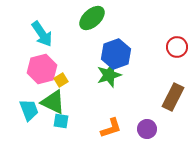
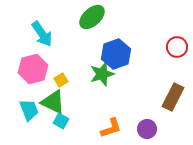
green ellipse: moved 1 px up
pink hexagon: moved 9 px left
green star: moved 7 px left, 1 px up
cyan square: rotated 21 degrees clockwise
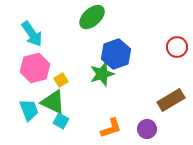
cyan arrow: moved 10 px left
pink hexagon: moved 2 px right, 1 px up
brown rectangle: moved 2 px left, 3 px down; rotated 32 degrees clockwise
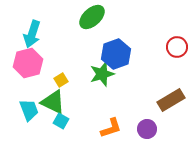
cyan arrow: rotated 52 degrees clockwise
pink hexagon: moved 7 px left, 5 px up
